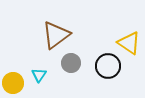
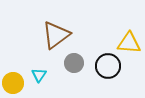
yellow triangle: rotated 30 degrees counterclockwise
gray circle: moved 3 px right
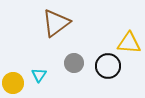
brown triangle: moved 12 px up
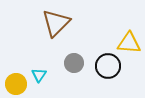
brown triangle: rotated 8 degrees counterclockwise
yellow circle: moved 3 px right, 1 px down
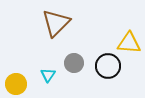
cyan triangle: moved 9 px right
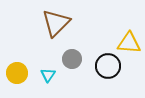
gray circle: moved 2 px left, 4 px up
yellow circle: moved 1 px right, 11 px up
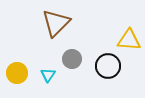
yellow triangle: moved 3 px up
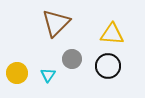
yellow triangle: moved 17 px left, 6 px up
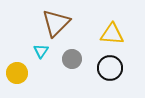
black circle: moved 2 px right, 2 px down
cyan triangle: moved 7 px left, 24 px up
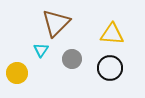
cyan triangle: moved 1 px up
